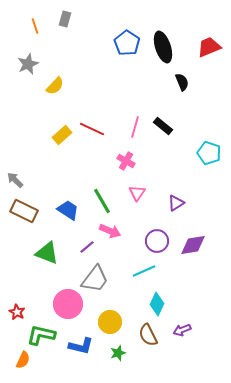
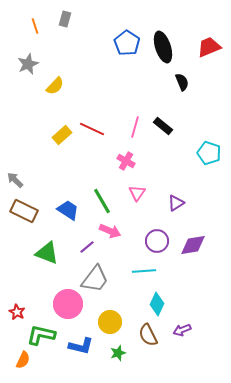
cyan line: rotated 20 degrees clockwise
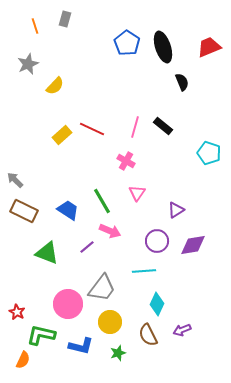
purple triangle: moved 7 px down
gray trapezoid: moved 7 px right, 9 px down
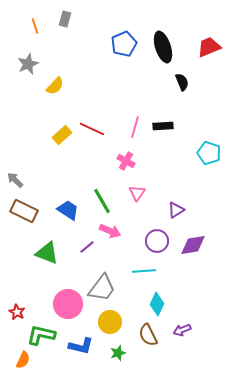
blue pentagon: moved 3 px left, 1 px down; rotated 15 degrees clockwise
black rectangle: rotated 42 degrees counterclockwise
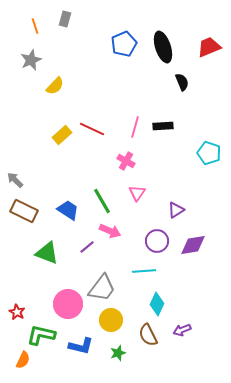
gray star: moved 3 px right, 4 px up
yellow circle: moved 1 px right, 2 px up
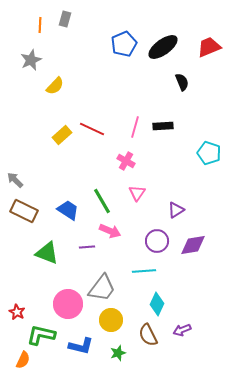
orange line: moved 5 px right, 1 px up; rotated 21 degrees clockwise
black ellipse: rotated 72 degrees clockwise
purple line: rotated 35 degrees clockwise
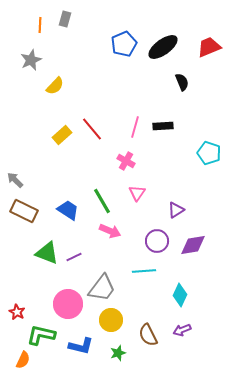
red line: rotated 25 degrees clockwise
purple line: moved 13 px left, 10 px down; rotated 21 degrees counterclockwise
cyan diamond: moved 23 px right, 9 px up
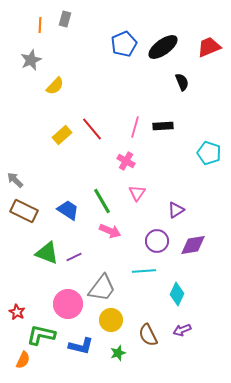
cyan diamond: moved 3 px left, 1 px up
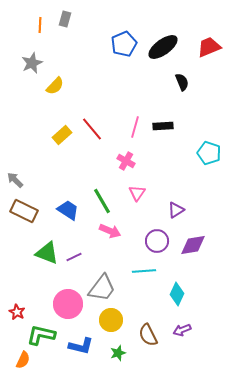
gray star: moved 1 px right, 3 px down
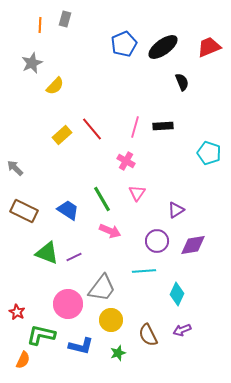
gray arrow: moved 12 px up
green line: moved 2 px up
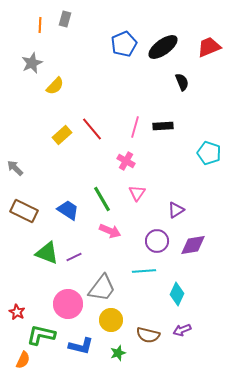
brown semicircle: rotated 50 degrees counterclockwise
